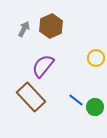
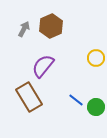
brown rectangle: moved 2 px left; rotated 12 degrees clockwise
green circle: moved 1 px right
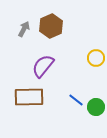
brown rectangle: rotated 60 degrees counterclockwise
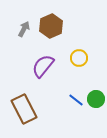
yellow circle: moved 17 px left
brown rectangle: moved 5 px left, 12 px down; rotated 64 degrees clockwise
green circle: moved 8 px up
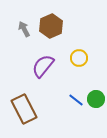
gray arrow: rotated 56 degrees counterclockwise
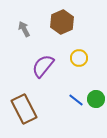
brown hexagon: moved 11 px right, 4 px up
